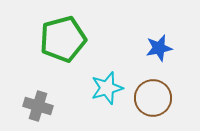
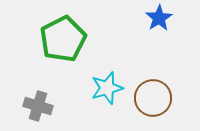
green pentagon: rotated 12 degrees counterclockwise
blue star: moved 30 px up; rotated 20 degrees counterclockwise
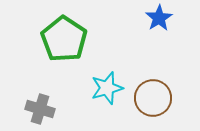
green pentagon: moved 1 px right; rotated 12 degrees counterclockwise
gray cross: moved 2 px right, 3 px down
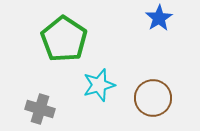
cyan star: moved 8 px left, 3 px up
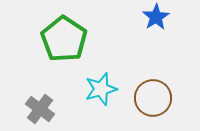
blue star: moved 3 px left, 1 px up
cyan star: moved 2 px right, 4 px down
gray cross: rotated 20 degrees clockwise
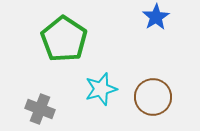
brown circle: moved 1 px up
gray cross: rotated 16 degrees counterclockwise
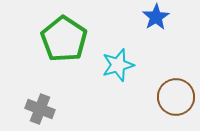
cyan star: moved 17 px right, 24 px up
brown circle: moved 23 px right
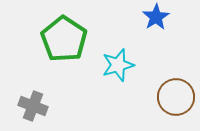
gray cross: moved 7 px left, 3 px up
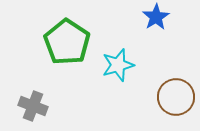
green pentagon: moved 3 px right, 3 px down
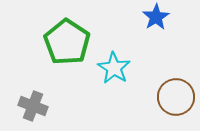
cyan star: moved 4 px left, 3 px down; rotated 24 degrees counterclockwise
